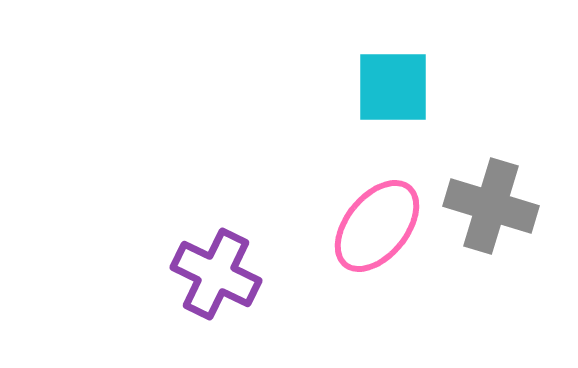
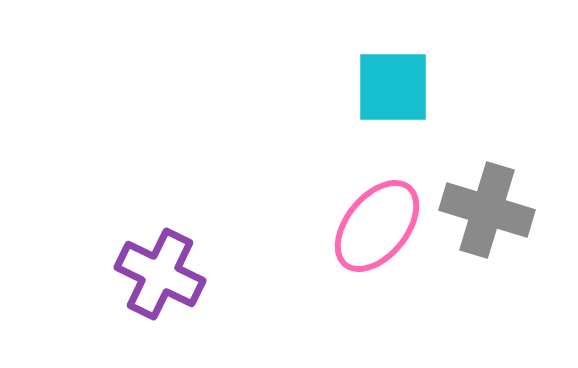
gray cross: moved 4 px left, 4 px down
purple cross: moved 56 px left
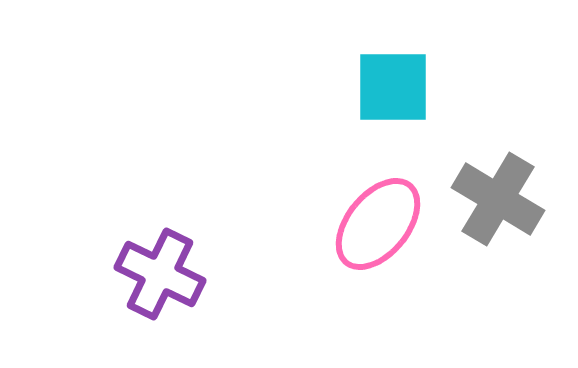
gray cross: moved 11 px right, 11 px up; rotated 14 degrees clockwise
pink ellipse: moved 1 px right, 2 px up
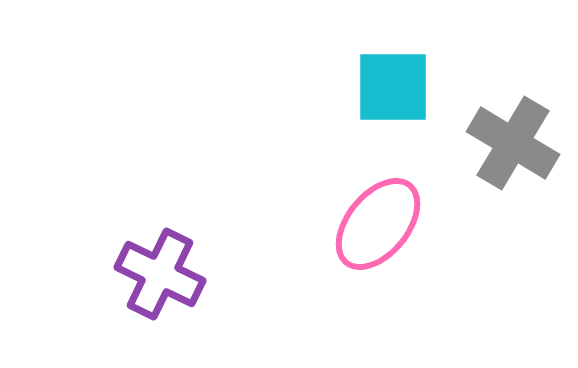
gray cross: moved 15 px right, 56 px up
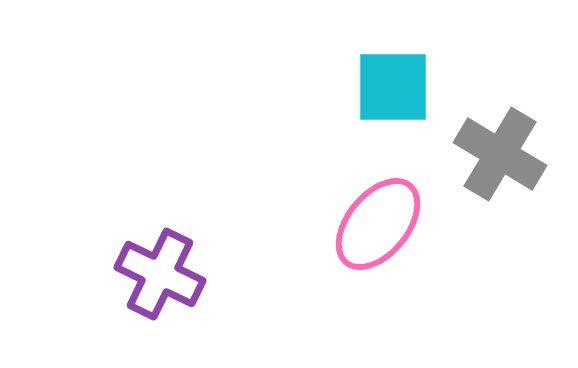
gray cross: moved 13 px left, 11 px down
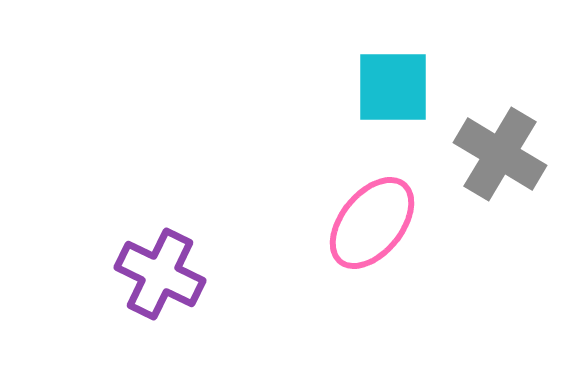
pink ellipse: moved 6 px left, 1 px up
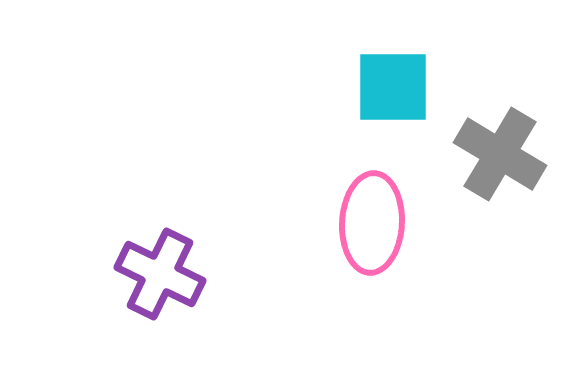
pink ellipse: rotated 36 degrees counterclockwise
